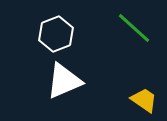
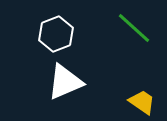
white triangle: moved 1 px right, 1 px down
yellow trapezoid: moved 2 px left, 2 px down
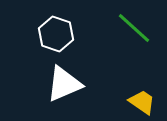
white hexagon: rotated 20 degrees counterclockwise
white triangle: moved 1 px left, 2 px down
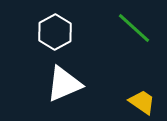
white hexagon: moved 1 px left, 2 px up; rotated 12 degrees clockwise
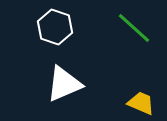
white hexagon: moved 5 px up; rotated 12 degrees counterclockwise
yellow trapezoid: moved 1 px left, 1 px down; rotated 12 degrees counterclockwise
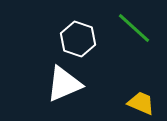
white hexagon: moved 23 px right, 12 px down
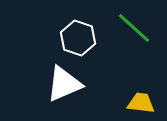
white hexagon: moved 1 px up
yellow trapezoid: rotated 16 degrees counterclockwise
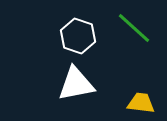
white hexagon: moved 2 px up
white triangle: moved 12 px right; rotated 12 degrees clockwise
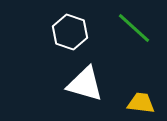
white hexagon: moved 8 px left, 4 px up
white triangle: moved 9 px right; rotated 27 degrees clockwise
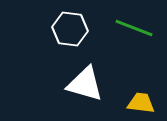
green line: rotated 21 degrees counterclockwise
white hexagon: moved 3 px up; rotated 12 degrees counterclockwise
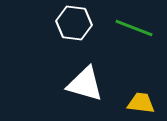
white hexagon: moved 4 px right, 6 px up
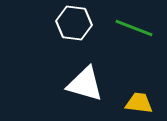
yellow trapezoid: moved 2 px left
